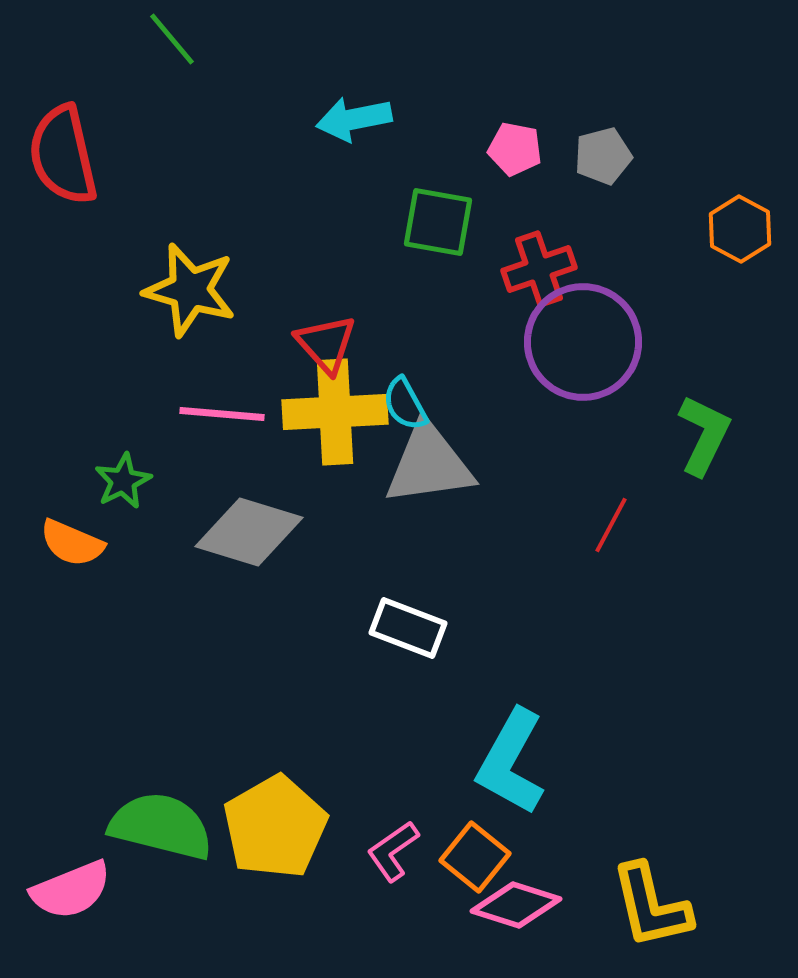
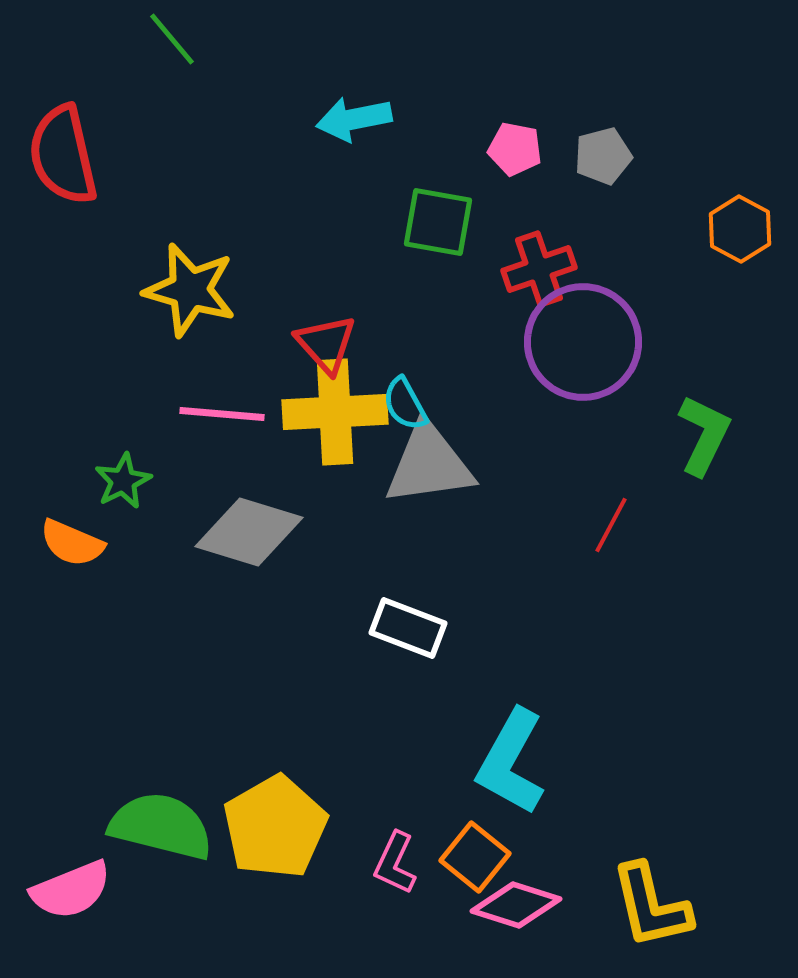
pink L-shape: moved 2 px right, 12 px down; rotated 30 degrees counterclockwise
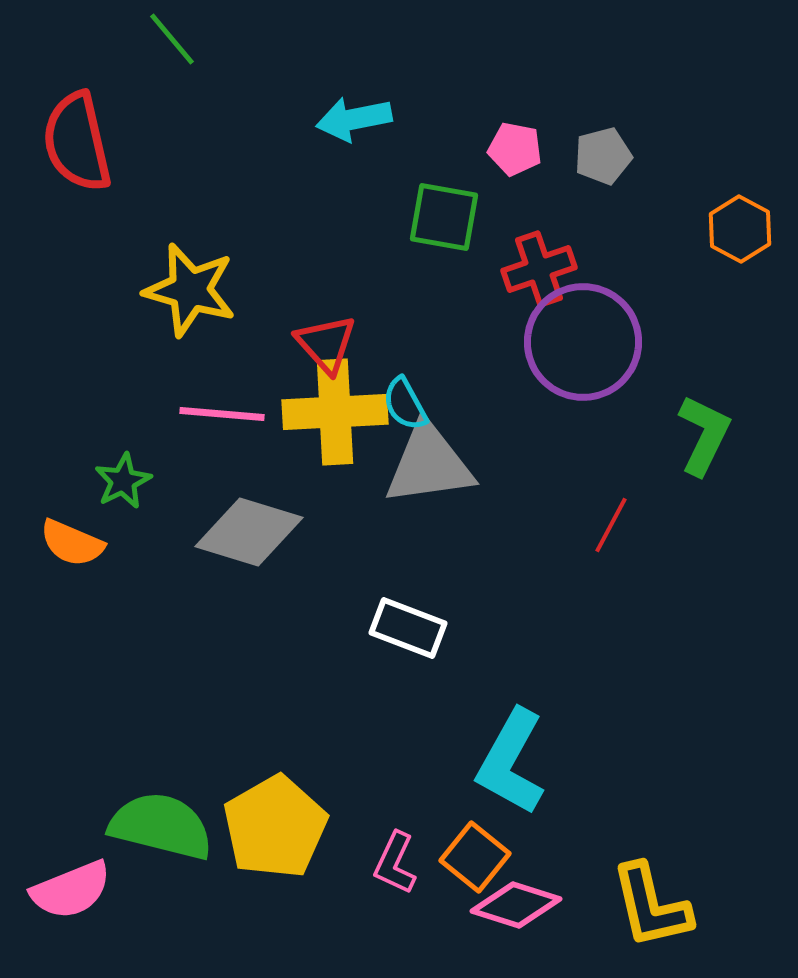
red semicircle: moved 14 px right, 13 px up
green square: moved 6 px right, 5 px up
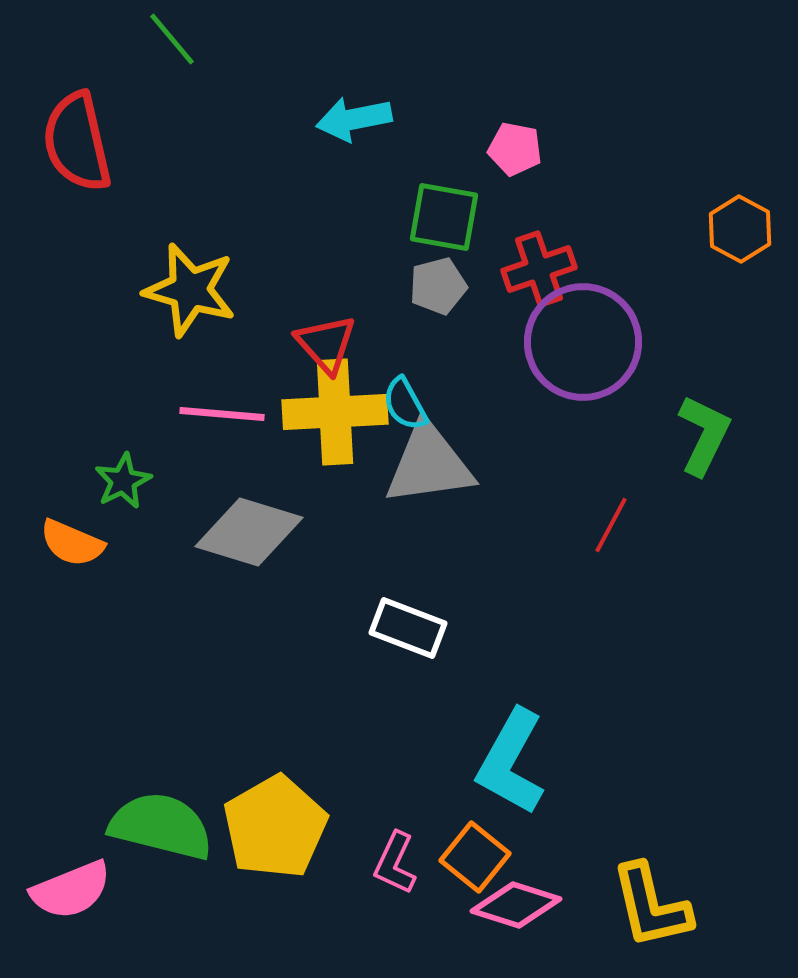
gray pentagon: moved 165 px left, 130 px down
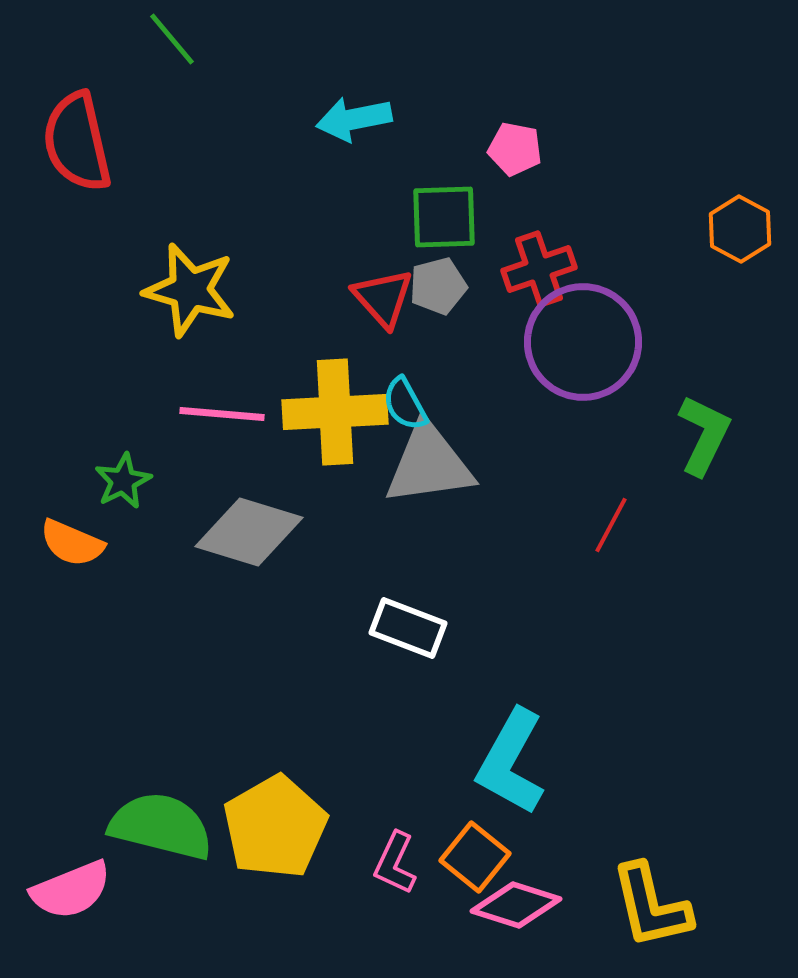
green square: rotated 12 degrees counterclockwise
red triangle: moved 57 px right, 46 px up
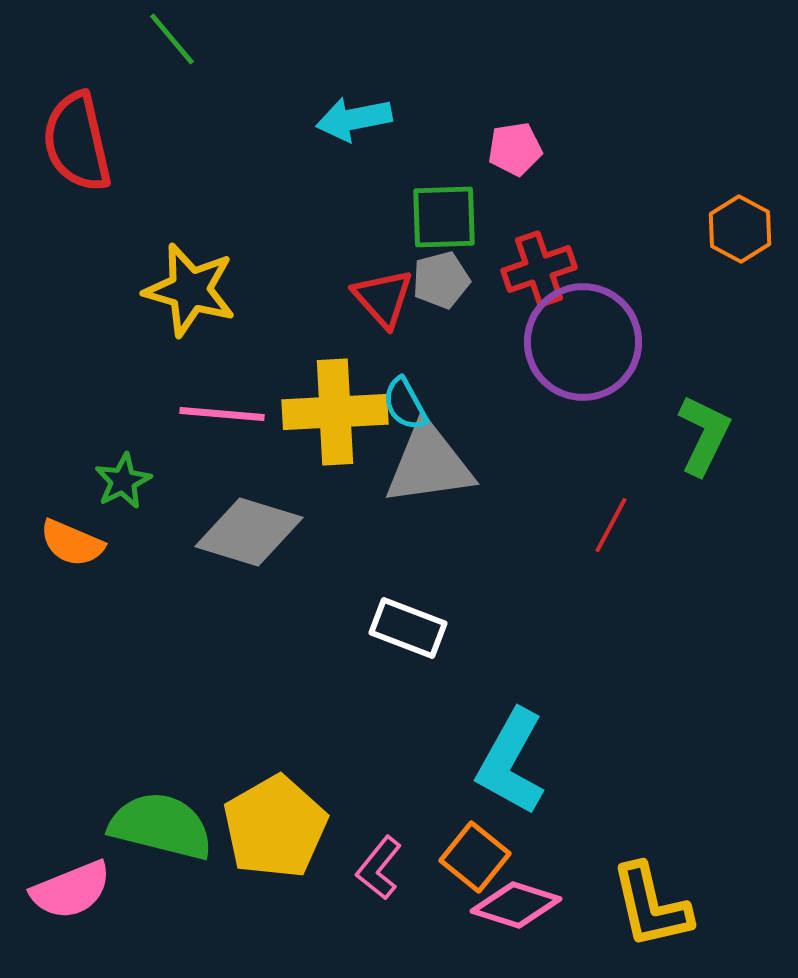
pink pentagon: rotated 20 degrees counterclockwise
gray pentagon: moved 3 px right, 6 px up
pink L-shape: moved 16 px left, 5 px down; rotated 14 degrees clockwise
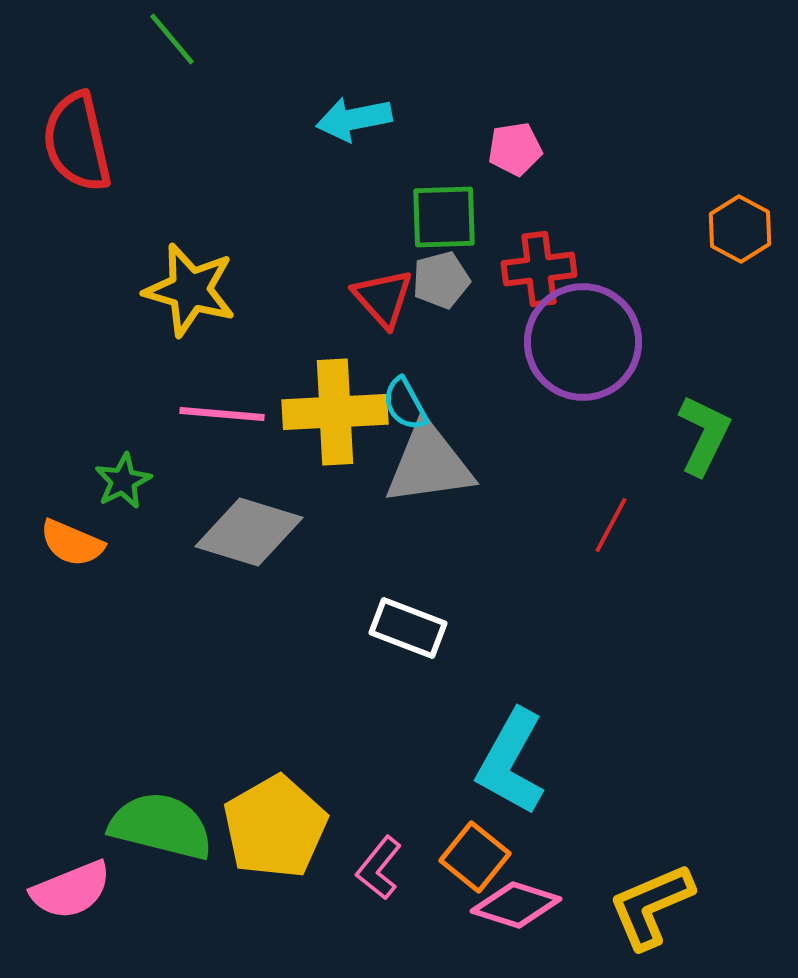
red cross: rotated 12 degrees clockwise
yellow L-shape: rotated 80 degrees clockwise
